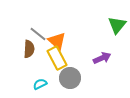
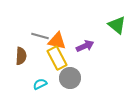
green triangle: rotated 30 degrees counterclockwise
gray line: moved 2 px right, 2 px down; rotated 24 degrees counterclockwise
orange triangle: rotated 30 degrees counterclockwise
brown semicircle: moved 8 px left, 7 px down
purple arrow: moved 17 px left, 12 px up
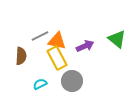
green triangle: moved 14 px down
gray line: rotated 42 degrees counterclockwise
gray circle: moved 2 px right, 3 px down
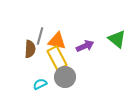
gray line: rotated 48 degrees counterclockwise
brown semicircle: moved 9 px right, 7 px up
gray circle: moved 7 px left, 4 px up
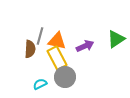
green triangle: moved 1 px left; rotated 48 degrees clockwise
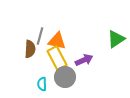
purple arrow: moved 1 px left, 14 px down
cyan semicircle: moved 2 px right; rotated 64 degrees counterclockwise
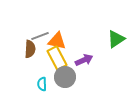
gray line: rotated 54 degrees clockwise
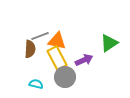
green triangle: moved 7 px left, 4 px down
cyan semicircle: moved 6 px left; rotated 104 degrees clockwise
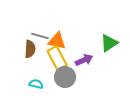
gray line: rotated 36 degrees clockwise
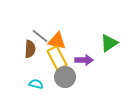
gray line: rotated 24 degrees clockwise
purple arrow: rotated 24 degrees clockwise
